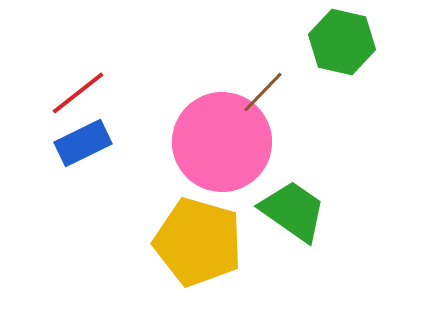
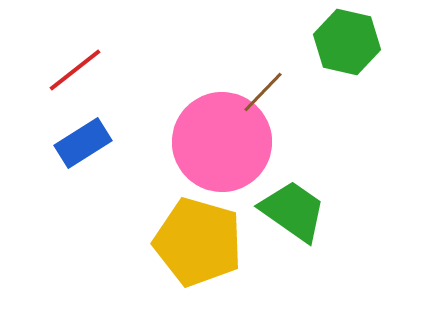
green hexagon: moved 5 px right
red line: moved 3 px left, 23 px up
blue rectangle: rotated 6 degrees counterclockwise
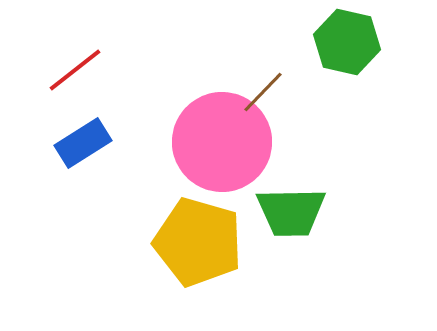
green trapezoid: moved 2 px left, 1 px down; rotated 144 degrees clockwise
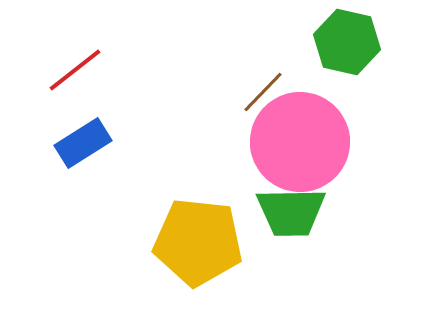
pink circle: moved 78 px right
yellow pentagon: rotated 10 degrees counterclockwise
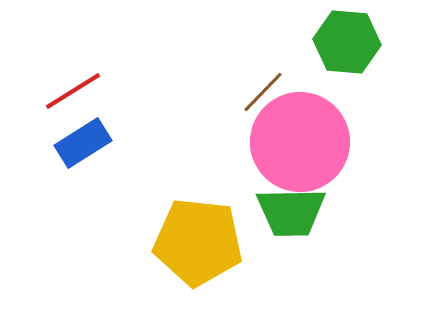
green hexagon: rotated 8 degrees counterclockwise
red line: moved 2 px left, 21 px down; rotated 6 degrees clockwise
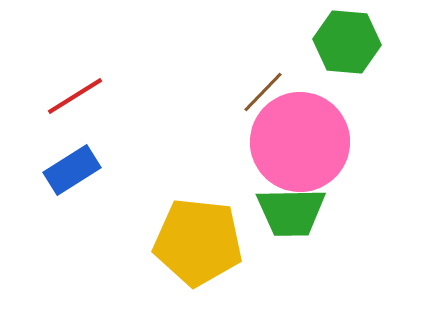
red line: moved 2 px right, 5 px down
blue rectangle: moved 11 px left, 27 px down
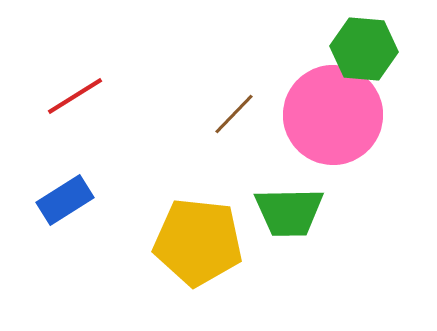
green hexagon: moved 17 px right, 7 px down
brown line: moved 29 px left, 22 px down
pink circle: moved 33 px right, 27 px up
blue rectangle: moved 7 px left, 30 px down
green trapezoid: moved 2 px left
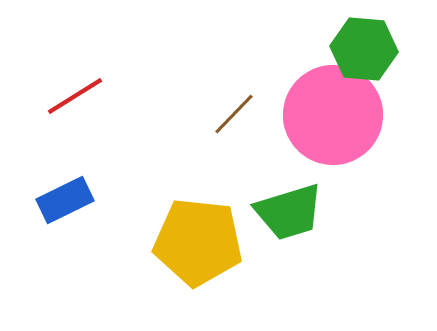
blue rectangle: rotated 6 degrees clockwise
green trapezoid: rotated 16 degrees counterclockwise
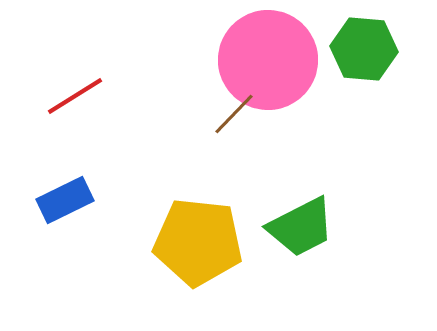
pink circle: moved 65 px left, 55 px up
green trapezoid: moved 12 px right, 15 px down; rotated 10 degrees counterclockwise
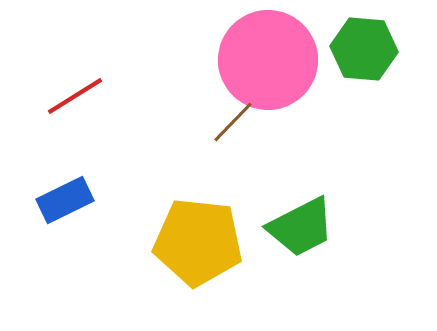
brown line: moved 1 px left, 8 px down
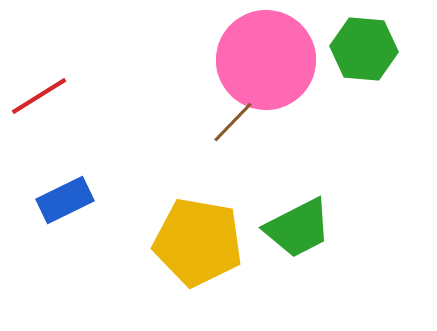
pink circle: moved 2 px left
red line: moved 36 px left
green trapezoid: moved 3 px left, 1 px down
yellow pentagon: rotated 4 degrees clockwise
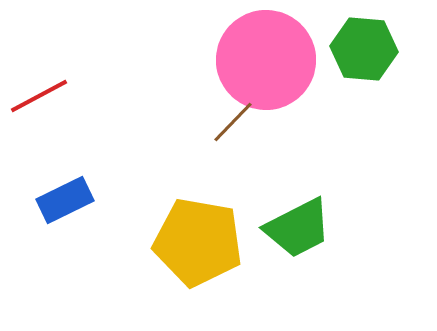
red line: rotated 4 degrees clockwise
